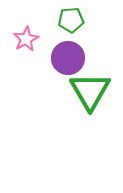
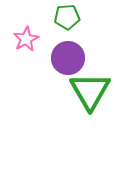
green pentagon: moved 4 px left, 3 px up
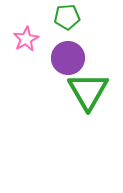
green triangle: moved 2 px left
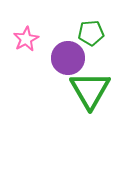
green pentagon: moved 24 px right, 16 px down
green triangle: moved 2 px right, 1 px up
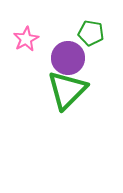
green pentagon: rotated 15 degrees clockwise
green triangle: moved 23 px left; rotated 15 degrees clockwise
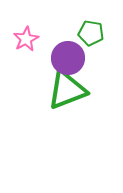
green triangle: rotated 24 degrees clockwise
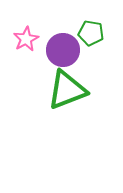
purple circle: moved 5 px left, 8 px up
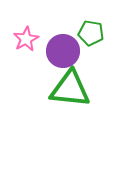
purple circle: moved 1 px down
green triangle: moved 3 px right, 1 px up; rotated 27 degrees clockwise
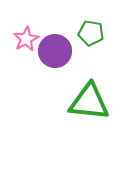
purple circle: moved 8 px left
green triangle: moved 19 px right, 13 px down
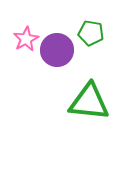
purple circle: moved 2 px right, 1 px up
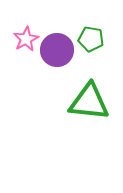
green pentagon: moved 6 px down
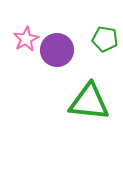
green pentagon: moved 14 px right
